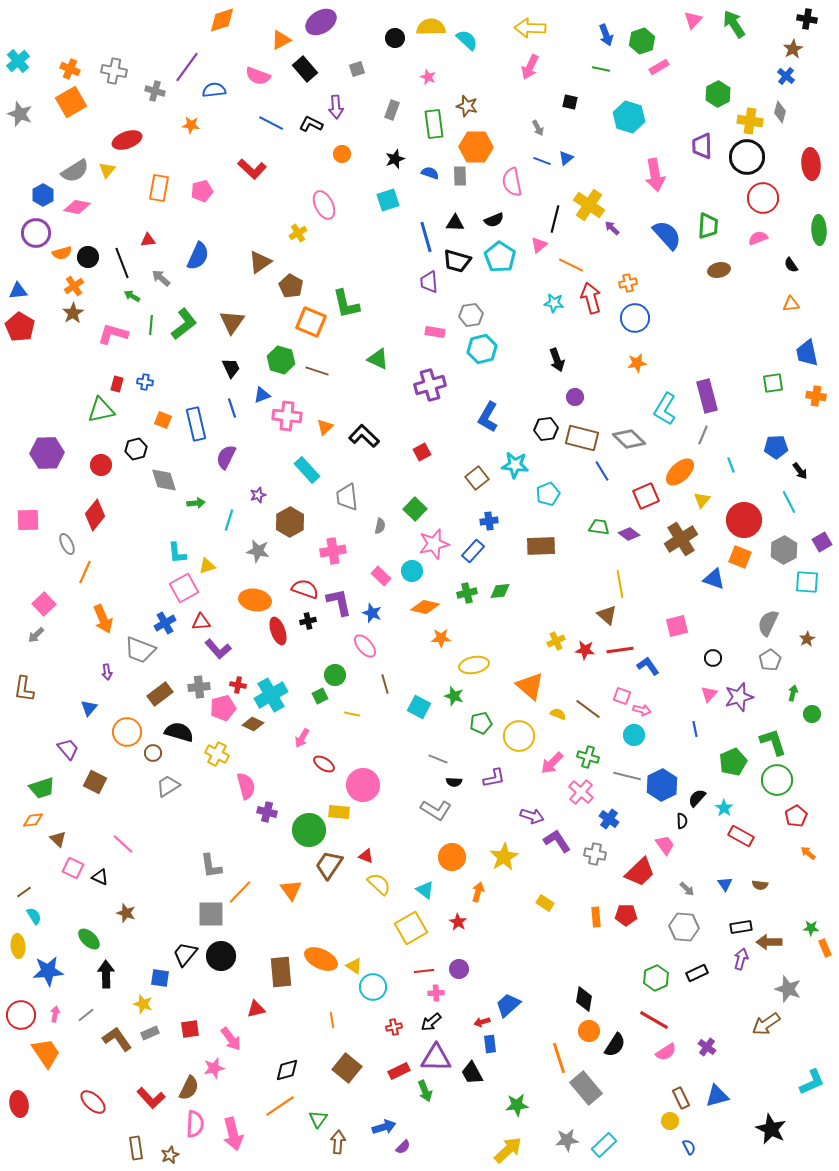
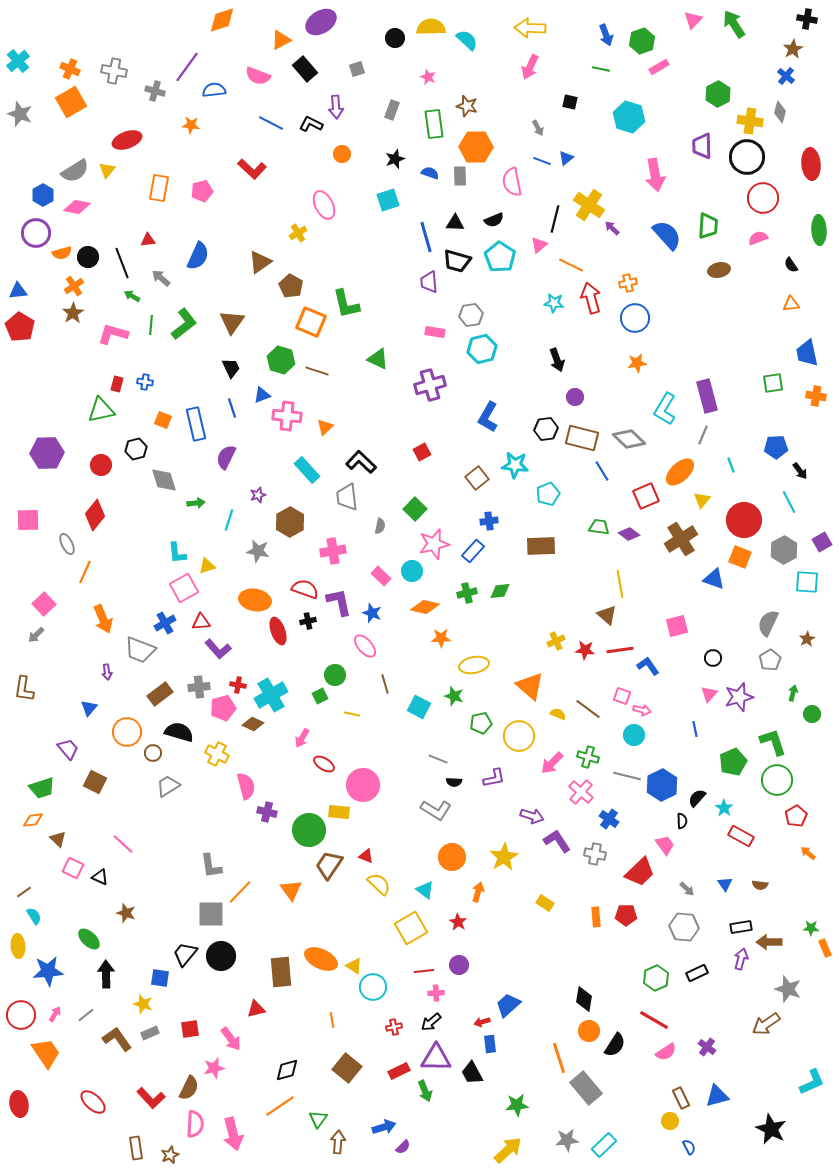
black L-shape at (364, 436): moved 3 px left, 26 px down
purple circle at (459, 969): moved 4 px up
pink arrow at (55, 1014): rotated 21 degrees clockwise
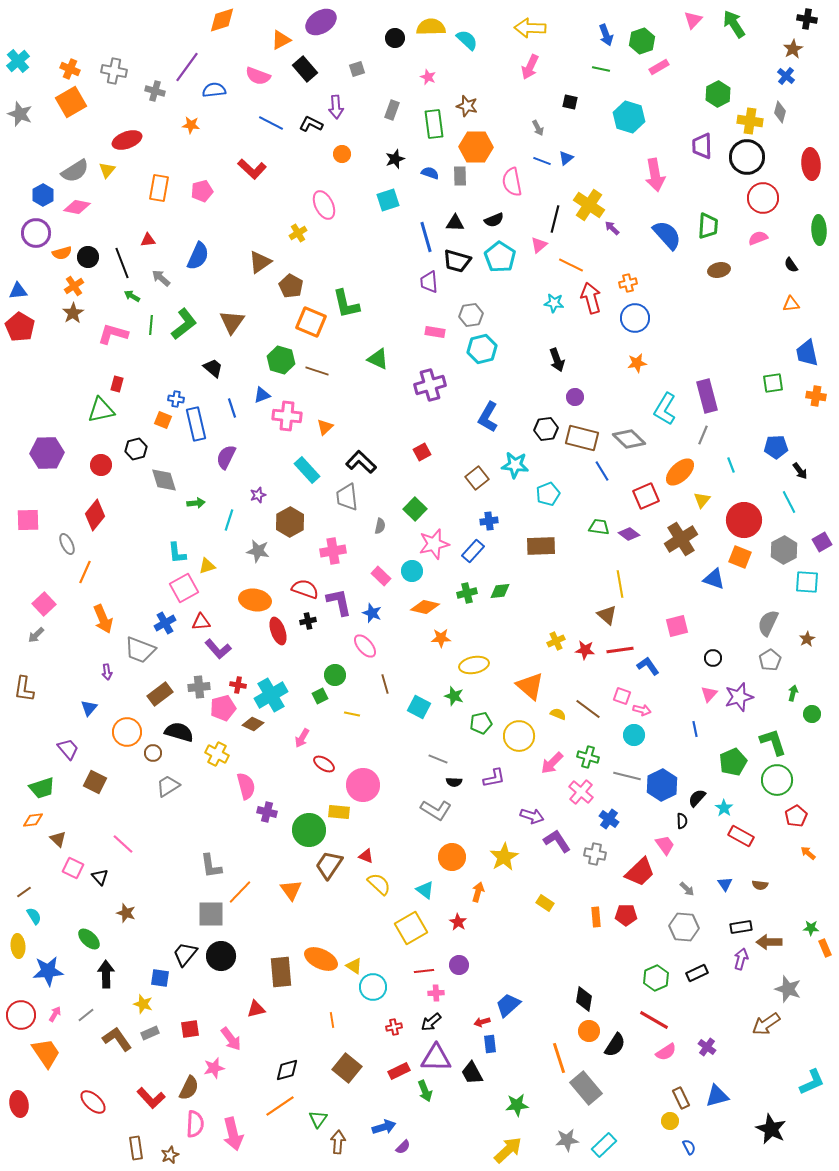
black trapezoid at (231, 368): moved 18 px left; rotated 25 degrees counterclockwise
blue cross at (145, 382): moved 31 px right, 17 px down
black triangle at (100, 877): rotated 24 degrees clockwise
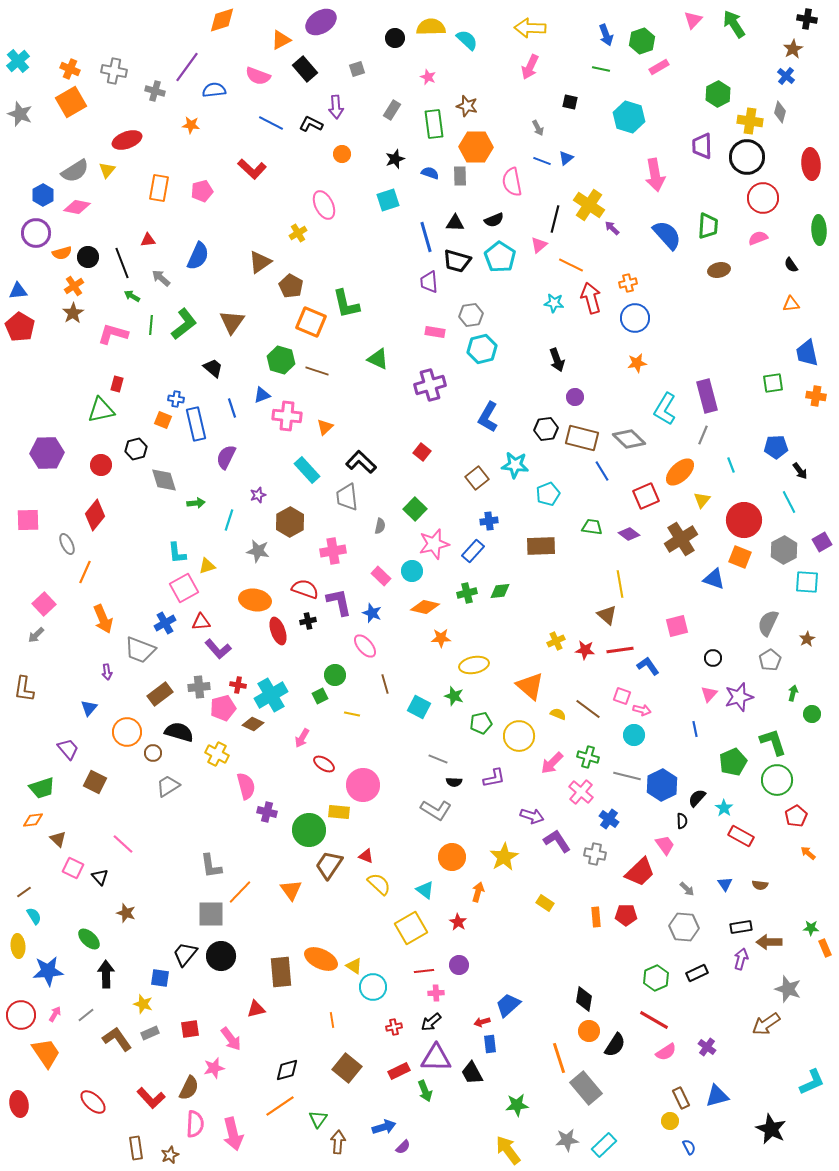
gray rectangle at (392, 110): rotated 12 degrees clockwise
red square at (422, 452): rotated 24 degrees counterclockwise
green trapezoid at (599, 527): moved 7 px left
yellow arrow at (508, 1150): rotated 84 degrees counterclockwise
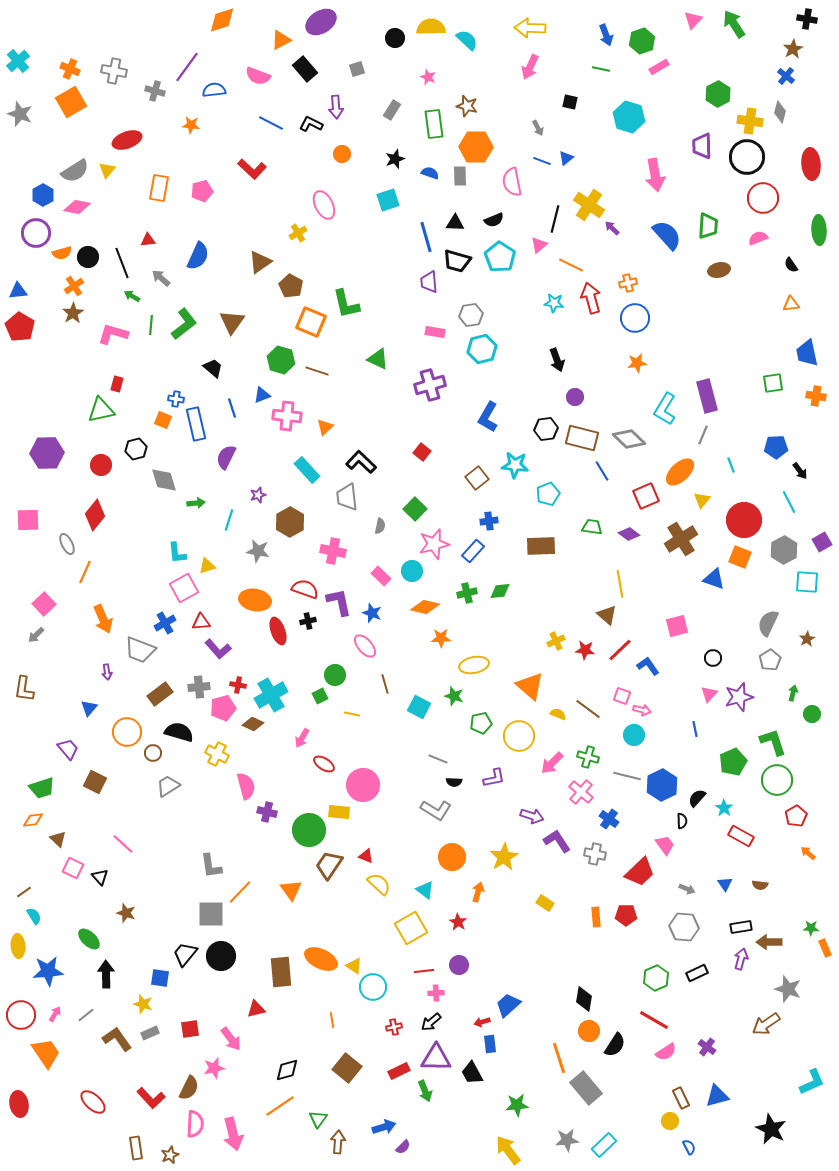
pink cross at (333, 551): rotated 20 degrees clockwise
red line at (620, 650): rotated 36 degrees counterclockwise
gray arrow at (687, 889): rotated 21 degrees counterclockwise
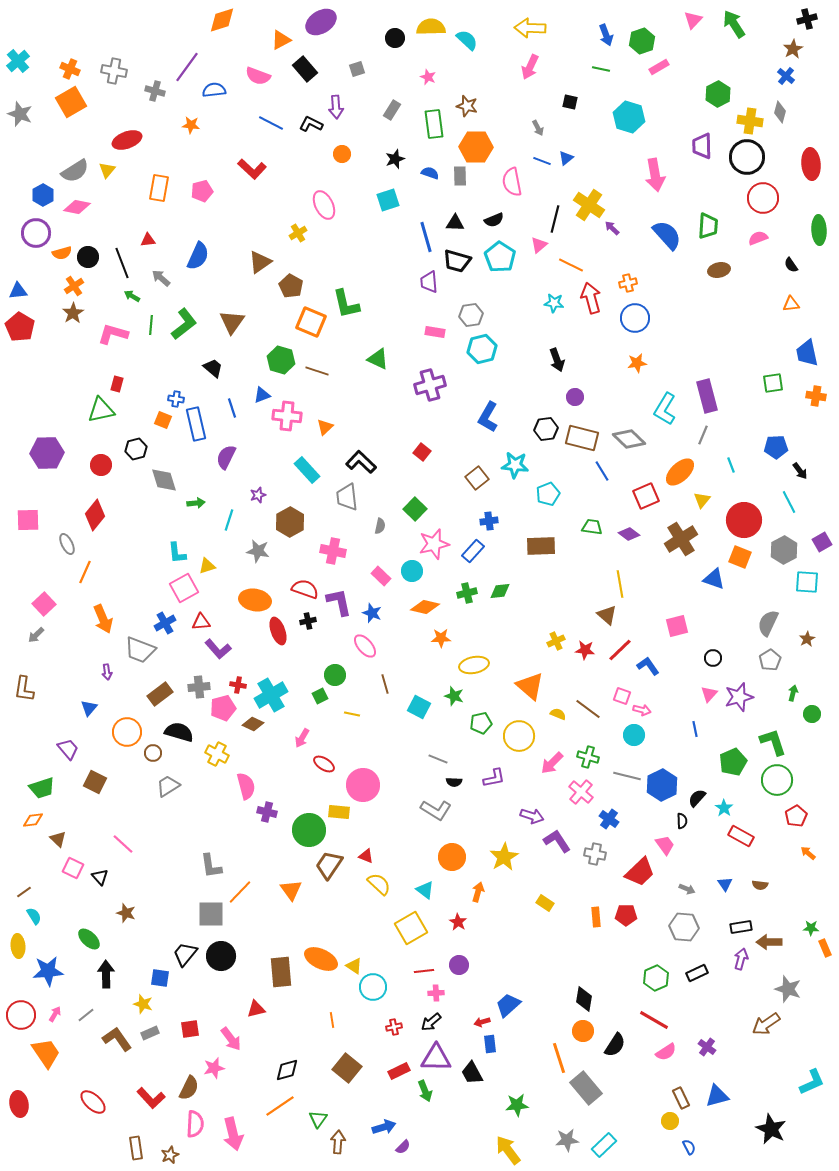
black cross at (807, 19): rotated 24 degrees counterclockwise
orange circle at (589, 1031): moved 6 px left
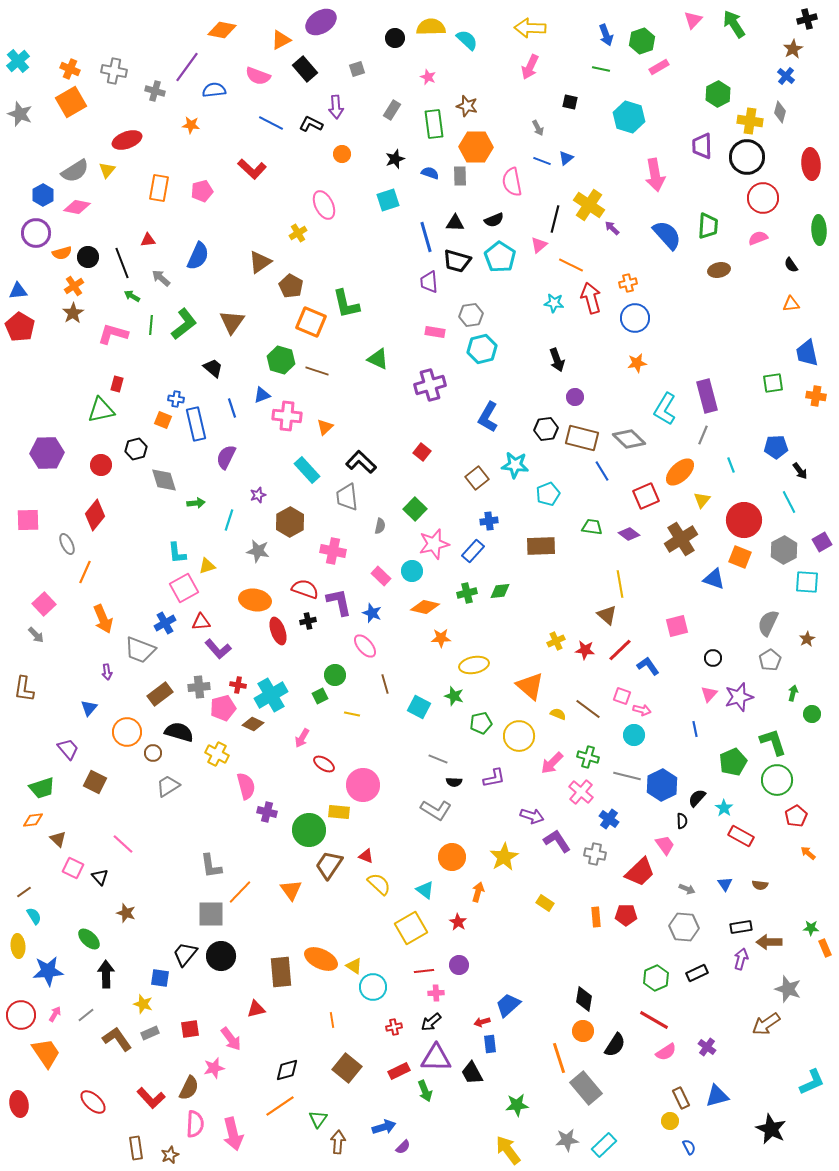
orange diamond at (222, 20): moved 10 px down; rotated 28 degrees clockwise
gray arrow at (36, 635): rotated 90 degrees counterclockwise
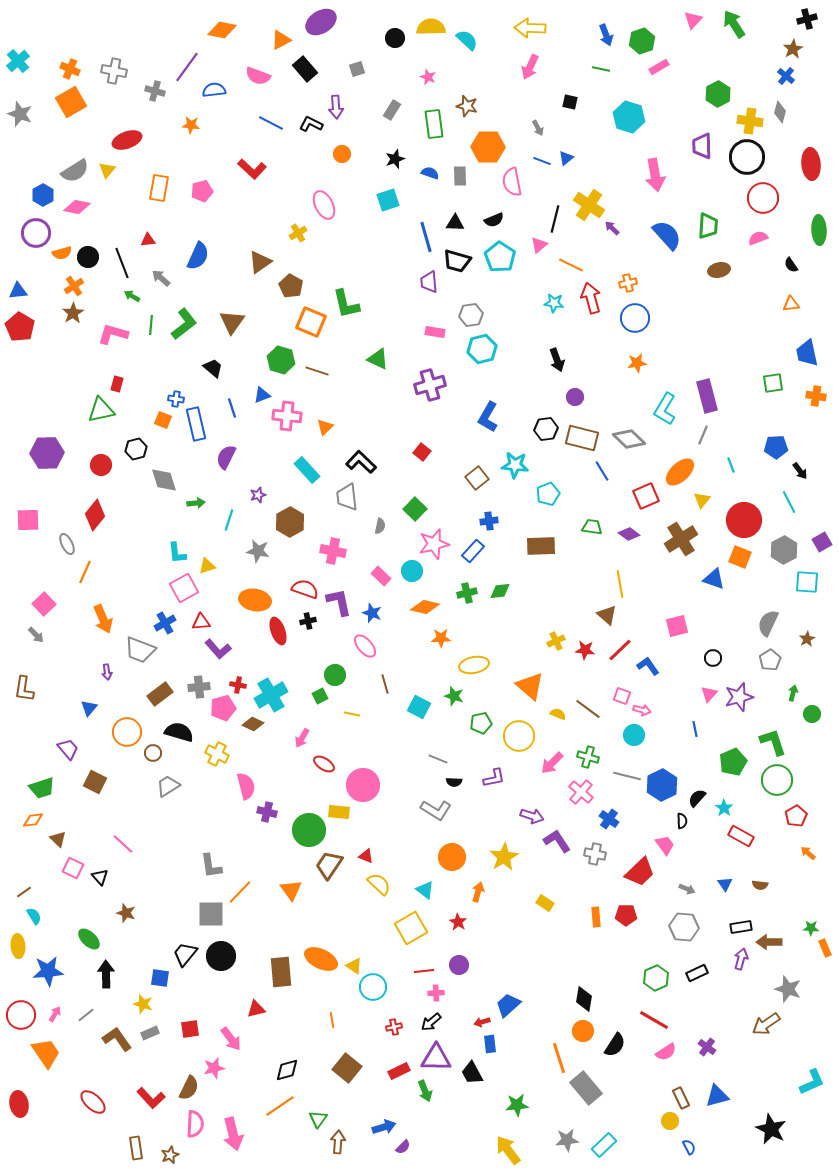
orange hexagon at (476, 147): moved 12 px right
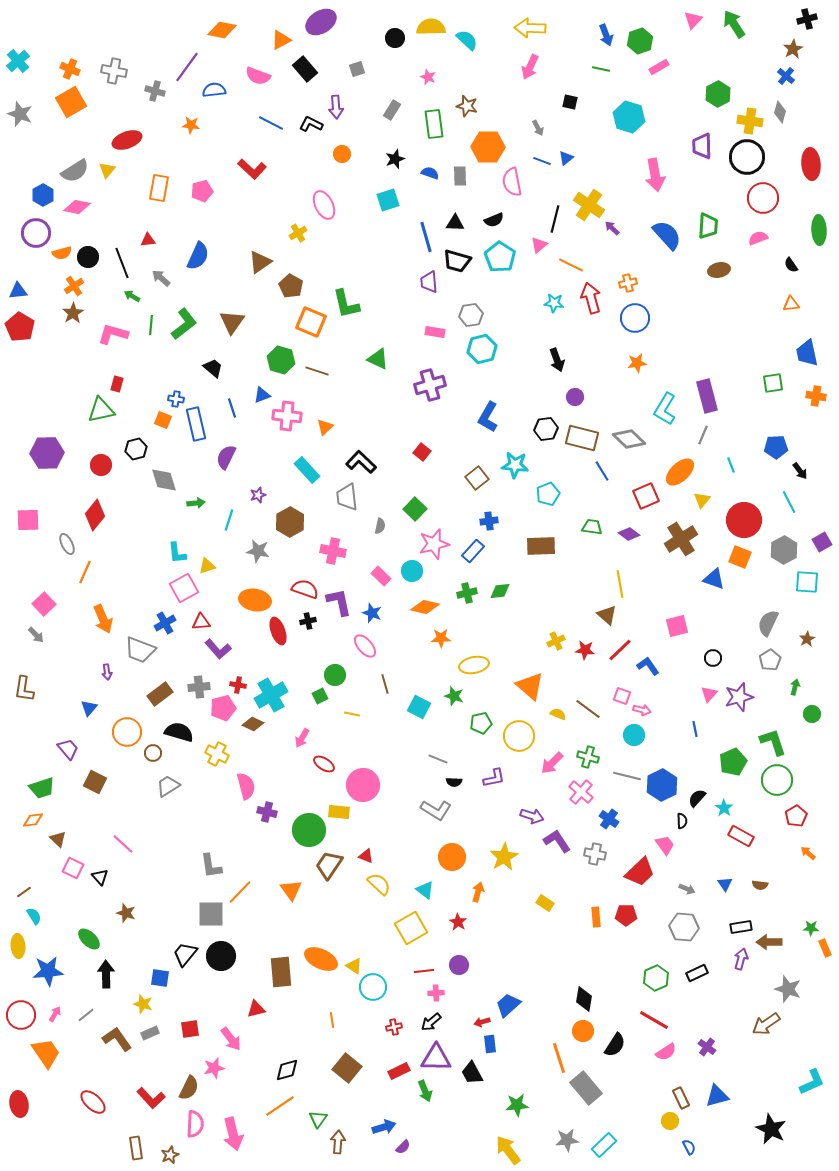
green hexagon at (642, 41): moved 2 px left
green arrow at (793, 693): moved 2 px right, 6 px up
